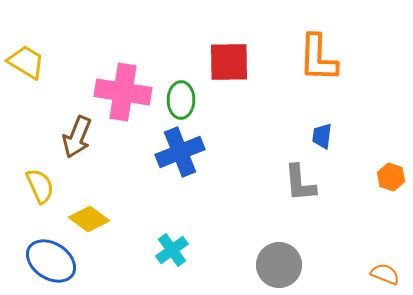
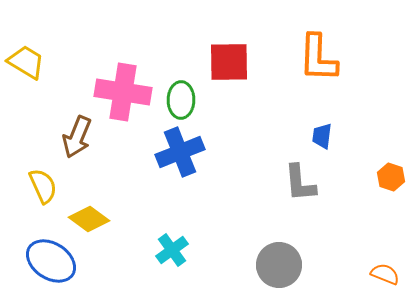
yellow semicircle: moved 3 px right
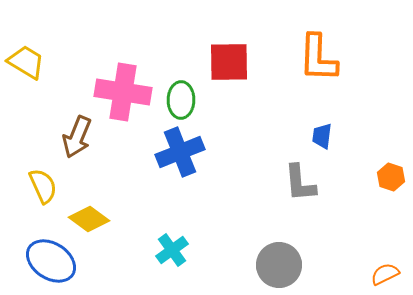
orange semicircle: rotated 48 degrees counterclockwise
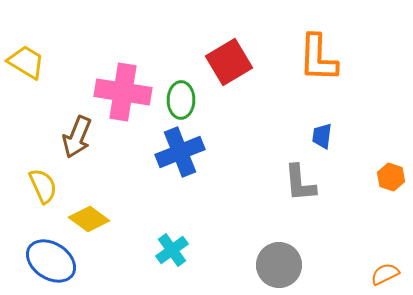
red square: rotated 30 degrees counterclockwise
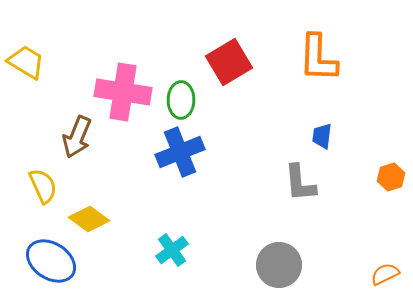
orange hexagon: rotated 24 degrees clockwise
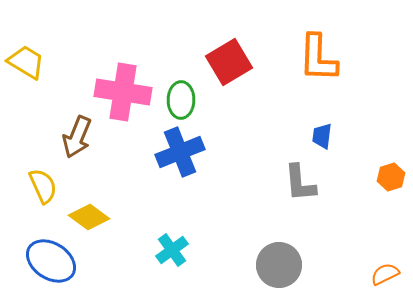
yellow diamond: moved 2 px up
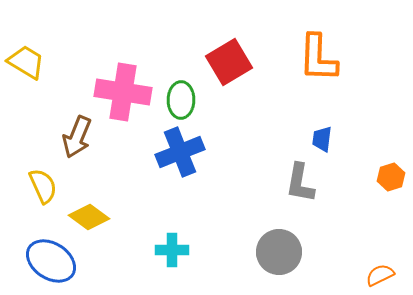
blue trapezoid: moved 3 px down
gray L-shape: rotated 15 degrees clockwise
cyan cross: rotated 36 degrees clockwise
gray circle: moved 13 px up
orange semicircle: moved 5 px left, 1 px down
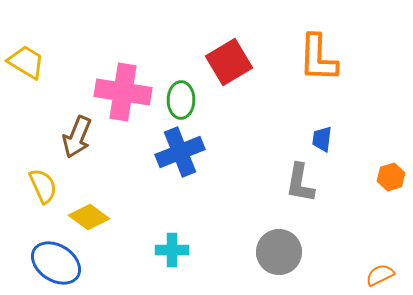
blue ellipse: moved 5 px right, 2 px down
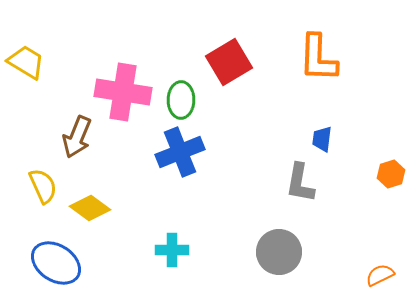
orange hexagon: moved 3 px up
yellow diamond: moved 1 px right, 9 px up
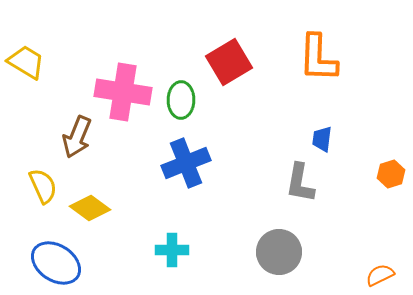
blue cross: moved 6 px right, 11 px down
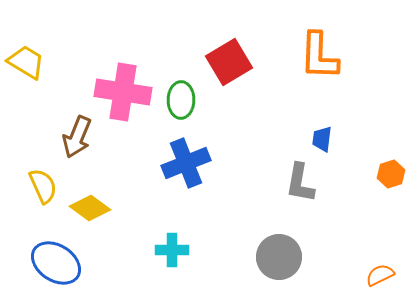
orange L-shape: moved 1 px right, 2 px up
gray circle: moved 5 px down
